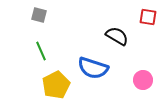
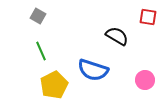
gray square: moved 1 px left, 1 px down; rotated 14 degrees clockwise
blue semicircle: moved 2 px down
pink circle: moved 2 px right
yellow pentagon: moved 2 px left
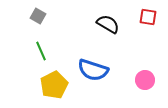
black semicircle: moved 9 px left, 12 px up
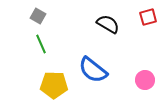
red square: rotated 24 degrees counterclockwise
green line: moved 7 px up
blue semicircle: rotated 20 degrees clockwise
yellow pentagon: rotated 28 degrees clockwise
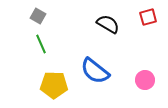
blue semicircle: moved 2 px right, 1 px down
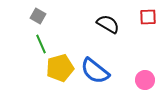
red square: rotated 12 degrees clockwise
yellow pentagon: moved 6 px right, 17 px up; rotated 16 degrees counterclockwise
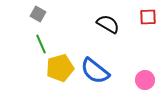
gray square: moved 2 px up
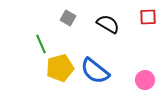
gray square: moved 30 px right, 4 px down
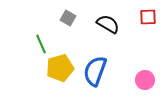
blue semicircle: rotated 72 degrees clockwise
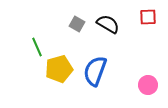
gray square: moved 9 px right, 6 px down
green line: moved 4 px left, 3 px down
yellow pentagon: moved 1 px left, 1 px down
pink circle: moved 3 px right, 5 px down
